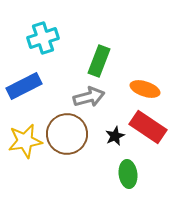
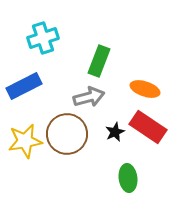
black star: moved 4 px up
green ellipse: moved 4 px down
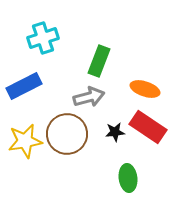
black star: rotated 18 degrees clockwise
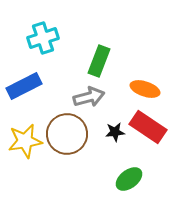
green ellipse: moved 1 px right, 1 px down; rotated 60 degrees clockwise
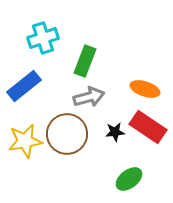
green rectangle: moved 14 px left
blue rectangle: rotated 12 degrees counterclockwise
